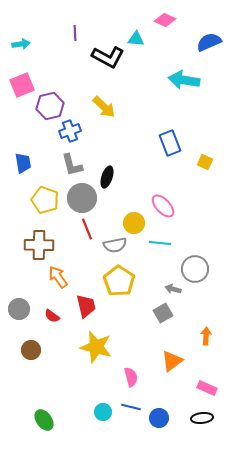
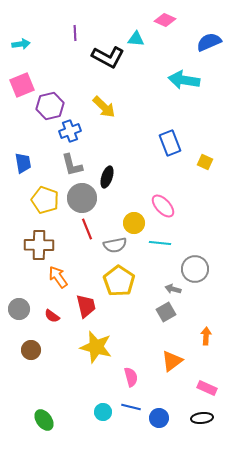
gray square at (163, 313): moved 3 px right, 1 px up
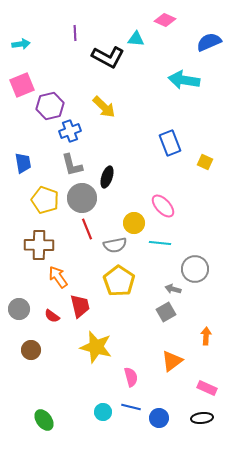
red trapezoid at (86, 306): moved 6 px left
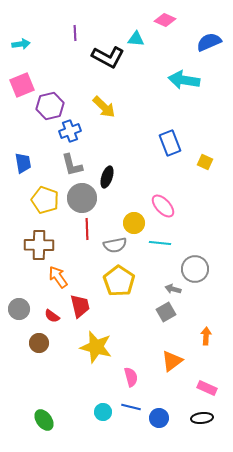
red line at (87, 229): rotated 20 degrees clockwise
brown circle at (31, 350): moved 8 px right, 7 px up
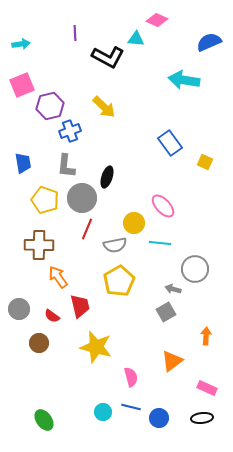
pink diamond at (165, 20): moved 8 px left
blue rectangle at (170, 143): rotated 15 degrees counterclockwise
gray L-shape at (72, 165): moved 6 px left, 1 px down; rotated 20 degrees clockwise
red line at (87, 229): rotated 25 degrees clockwise
yellow pentagon at (119, 281): rotated 8 degrees clockwise
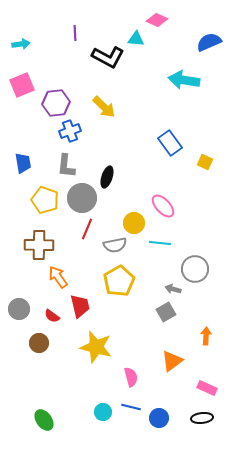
purple hexagon at (50, 106): moved 6 px right, 3 px up; rotated 8 degrees clockwise
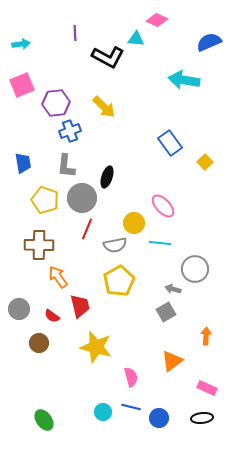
yellow square at (205, 162): rotated 21 degrees clockwise
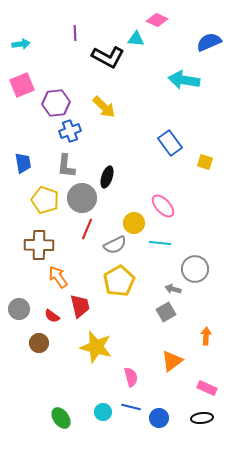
yellow square at (205, 162): rotated 28 degrees counterclockwise
gray semicircle at (115, 245): rotated 15 degrees counterclockwise
green ellipse at (44, 420): moved 17 px right, 2 px up
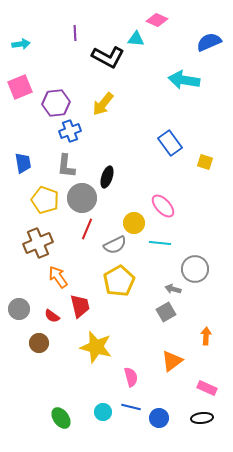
pink square at (22, 85): moved 2 px left, 2 px down
yellow arrow at (104, 107): moved 1 px left, 3 px up; rotated 85 degrees clockwise
brown cross at (39, 245): moved 1 px left, 2 px up; rotated 24 degrees counterclockwise
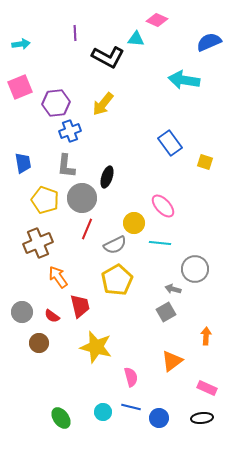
yellow pentagon at (119, 281): moved 2 px left, 1 px up
gray circle at (19, 309): moved 3 px right, 3 px down
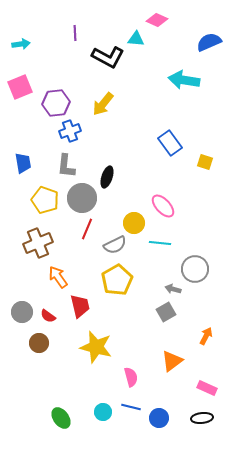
red semicircle at (52, 316): moved 4 px left
orange arrow at (206, 336): rotated 24 degrees clockwise
